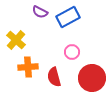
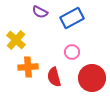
blue rectangle: moved 4 px right, 1 px down
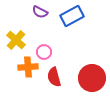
blue rectangle: moved 2 px up
pink circle: moved 28 px left
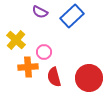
blue rectangle: rotated 15 degrees counterclockwise
red circle: moved 3 px left
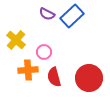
purple semicircle: moved 7 px right, 2 px down
orange cross: moved 3 px down
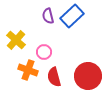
purple semicircle: moved 1 px right, 2 px down; rotated 49 degrees clockwise
orange cross: rotated 24 degrees clockwise
red circle: moved 1 px left, 2 px up
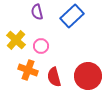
purple semicircle: moved 11 px left, 4 px up
pink circle: moved 3 px left, 6 px up
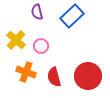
orange cross: moved 2 px left, 2 px down
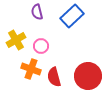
yellow cross: rotated 18 degrees clockwise
orange cross: moved 5 px right, 3 px up
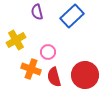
pink circle: moved 7 px right, 6 px down
red circle: moved 3 px left, 1 px up
